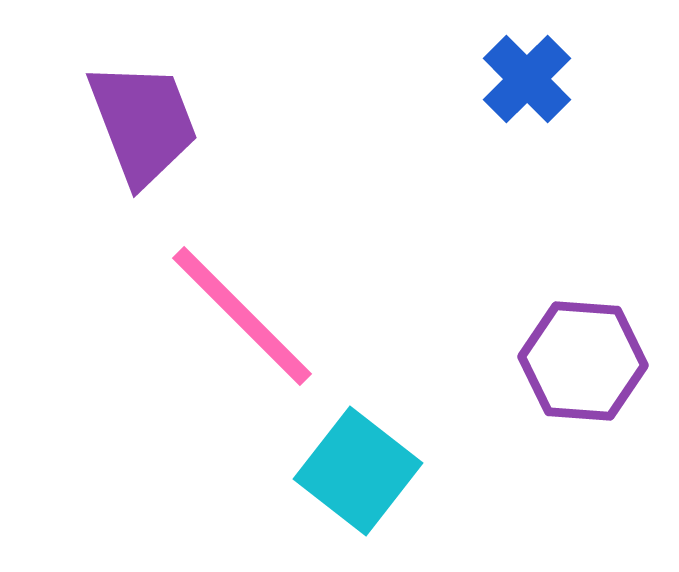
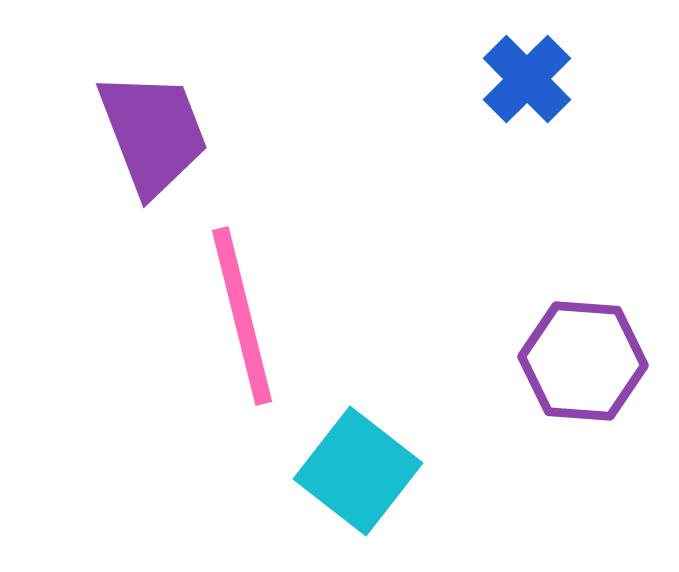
purple trapezoid: moved 10 px right, 10 px down
pink line: rotated 31 degrees clockwise
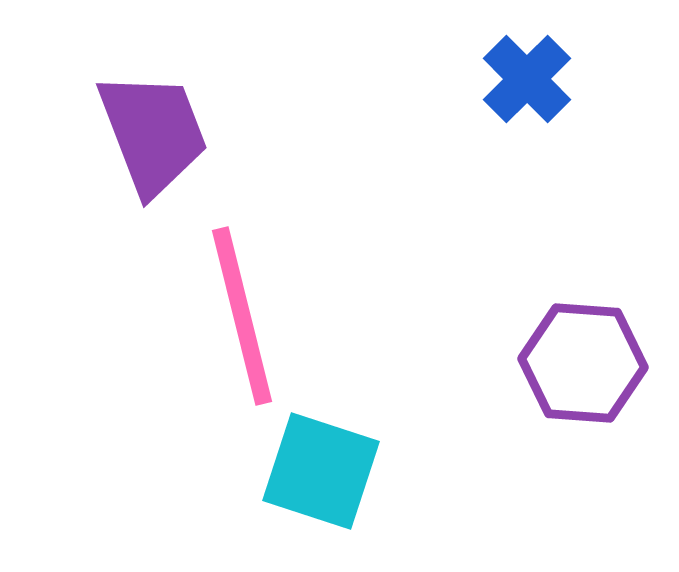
purple hexagon: moved 2 px down
cyan square: moved 37 px left; rotated 20 degrees counterclockwise
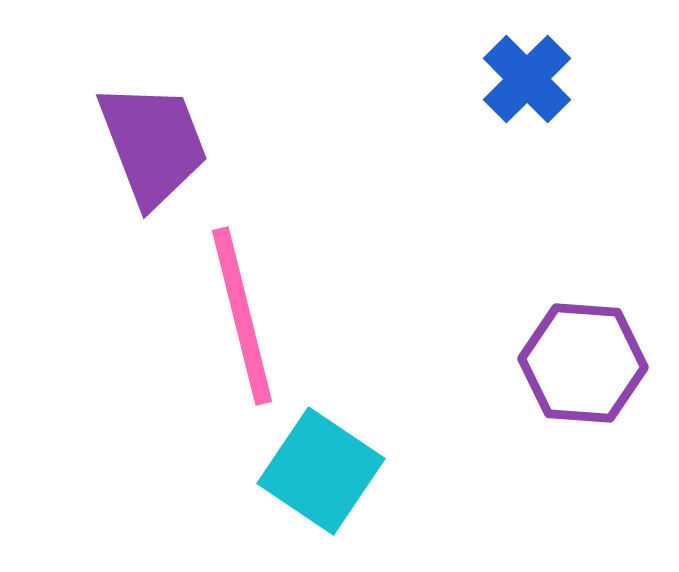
purple trapezoid: moved 11 px down
cyan square: rotated 16 degrees clockwise
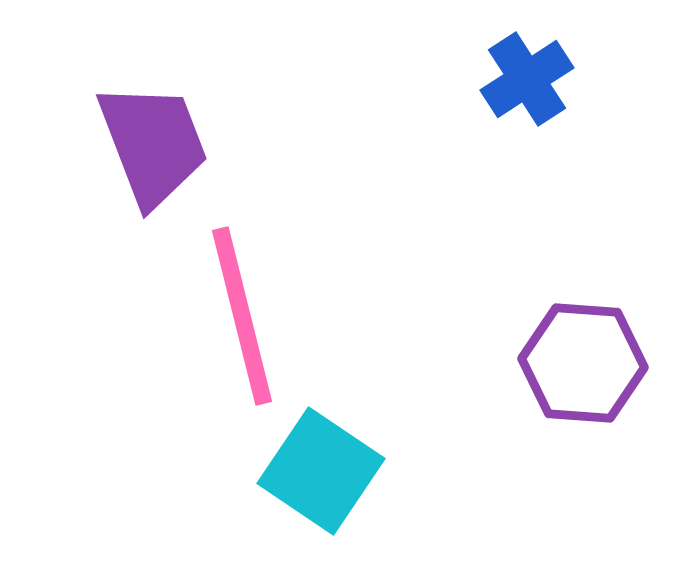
blue cross: rotated 12 degrees clockwise
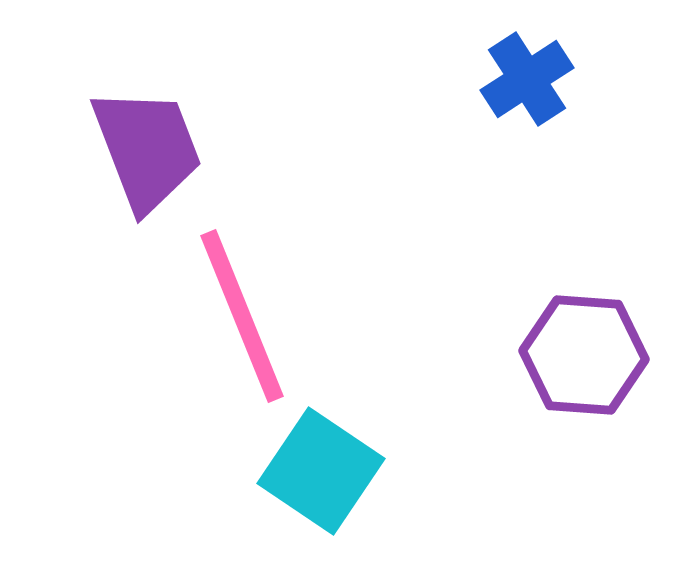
purple trapezoid: moved 6 px left, 5 px down
pink line: rotated 8 degrees counterclockwise
purple hexagon: moved 1 px right, 8 px up
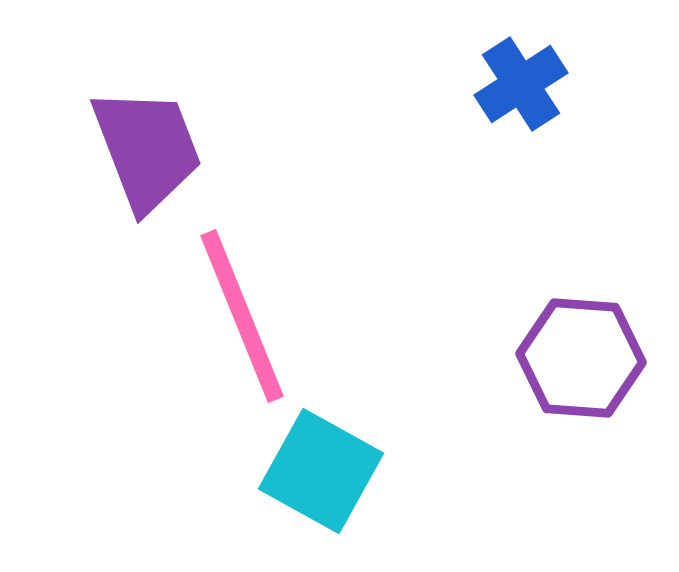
blue cross: moved 6 px left, 5 px down
purple hexagon: moved 3 px left, 3 px down
cyan square: rotated 5 degrees counterclockwise
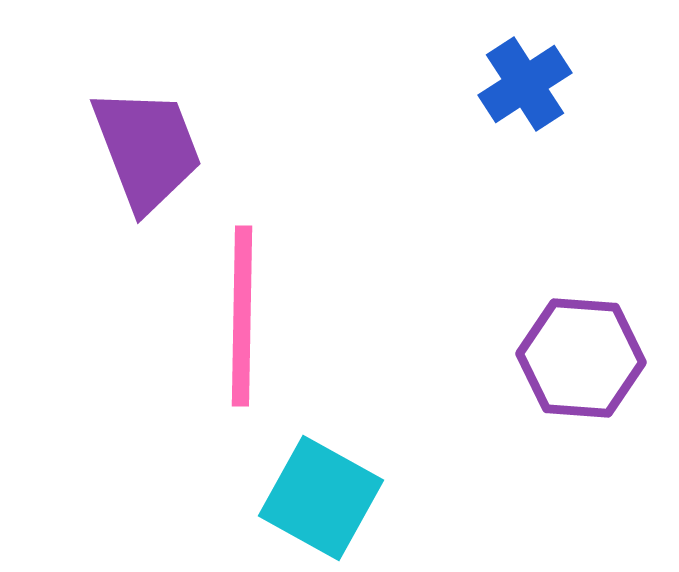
blue cross: moved 4 px right
pink line: rotated 23 degrees clockwise
cyan square: moved 27 px down
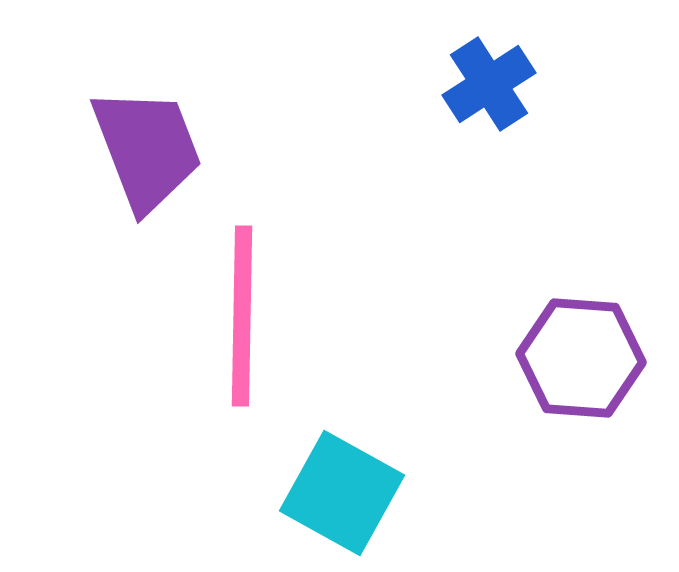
blue cross: moved 36 px left
cyan square: moved 21 px right, 5 px up
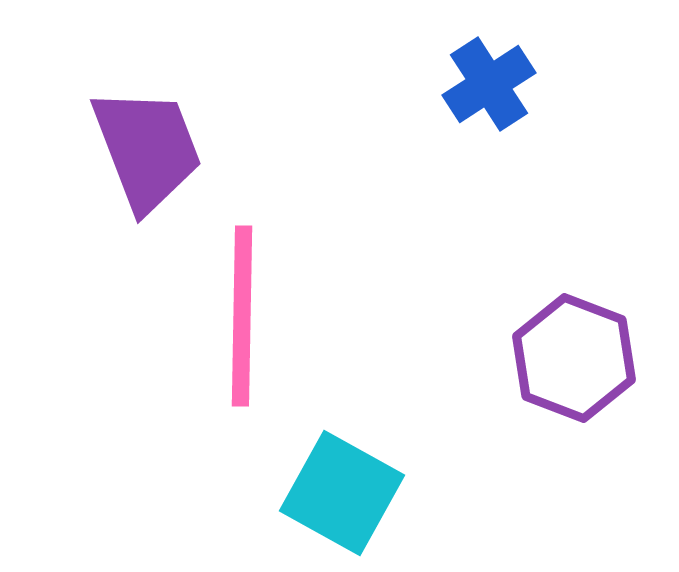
purple hexagon: moved 7 px left; rotated 17 degrees clockwise
